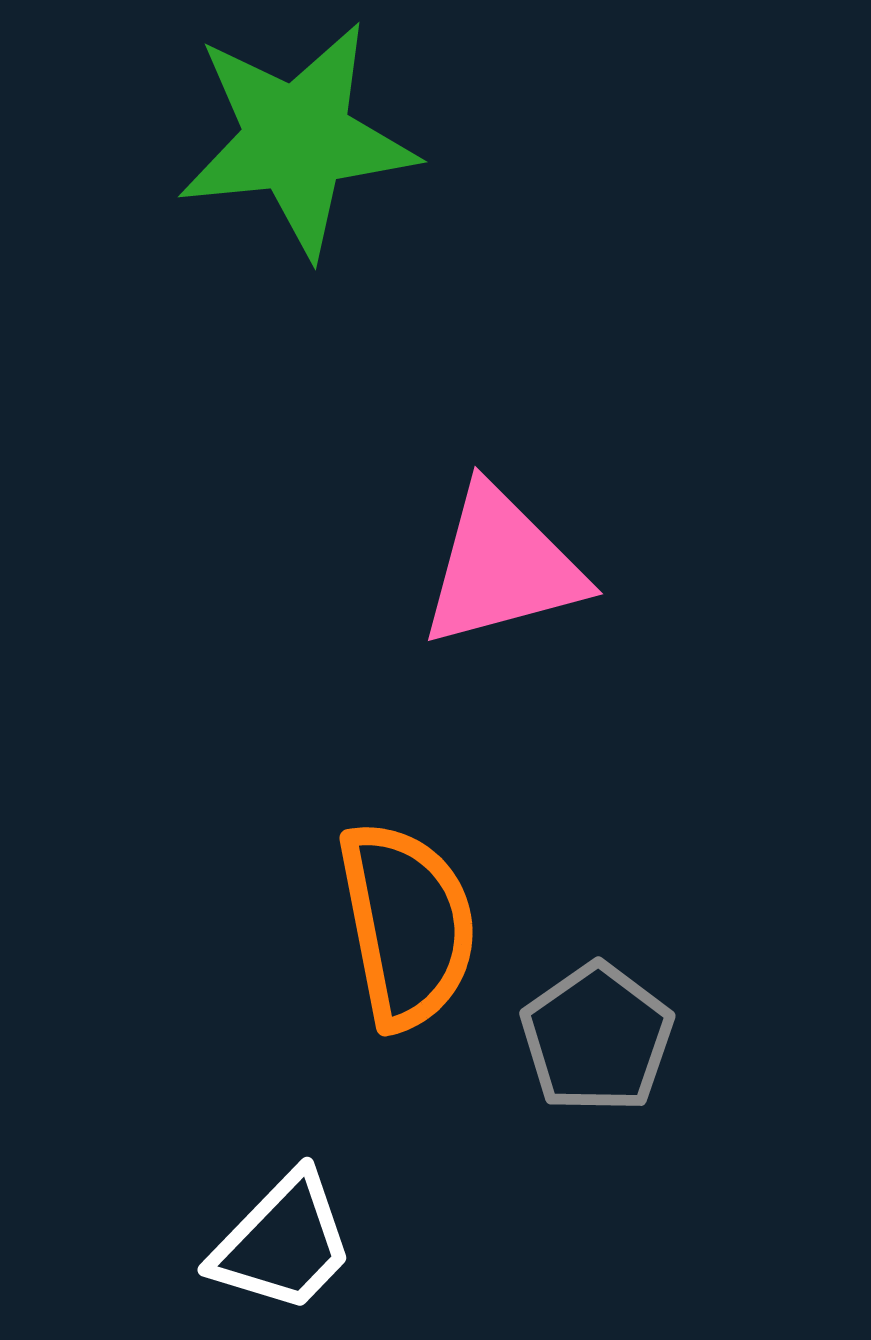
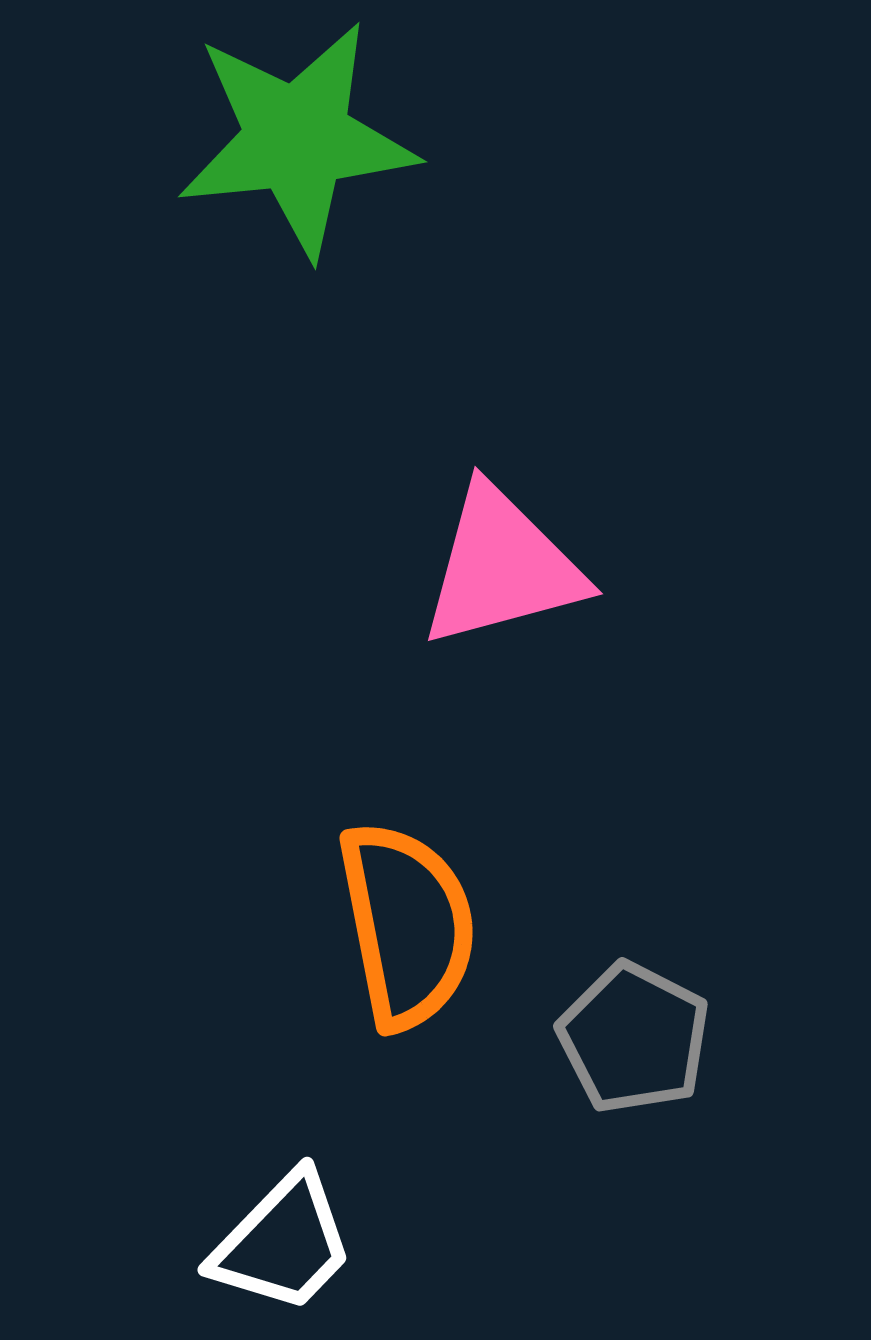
gray pentagon: moved 37 px right; rotated 10 degrees counterclockwise
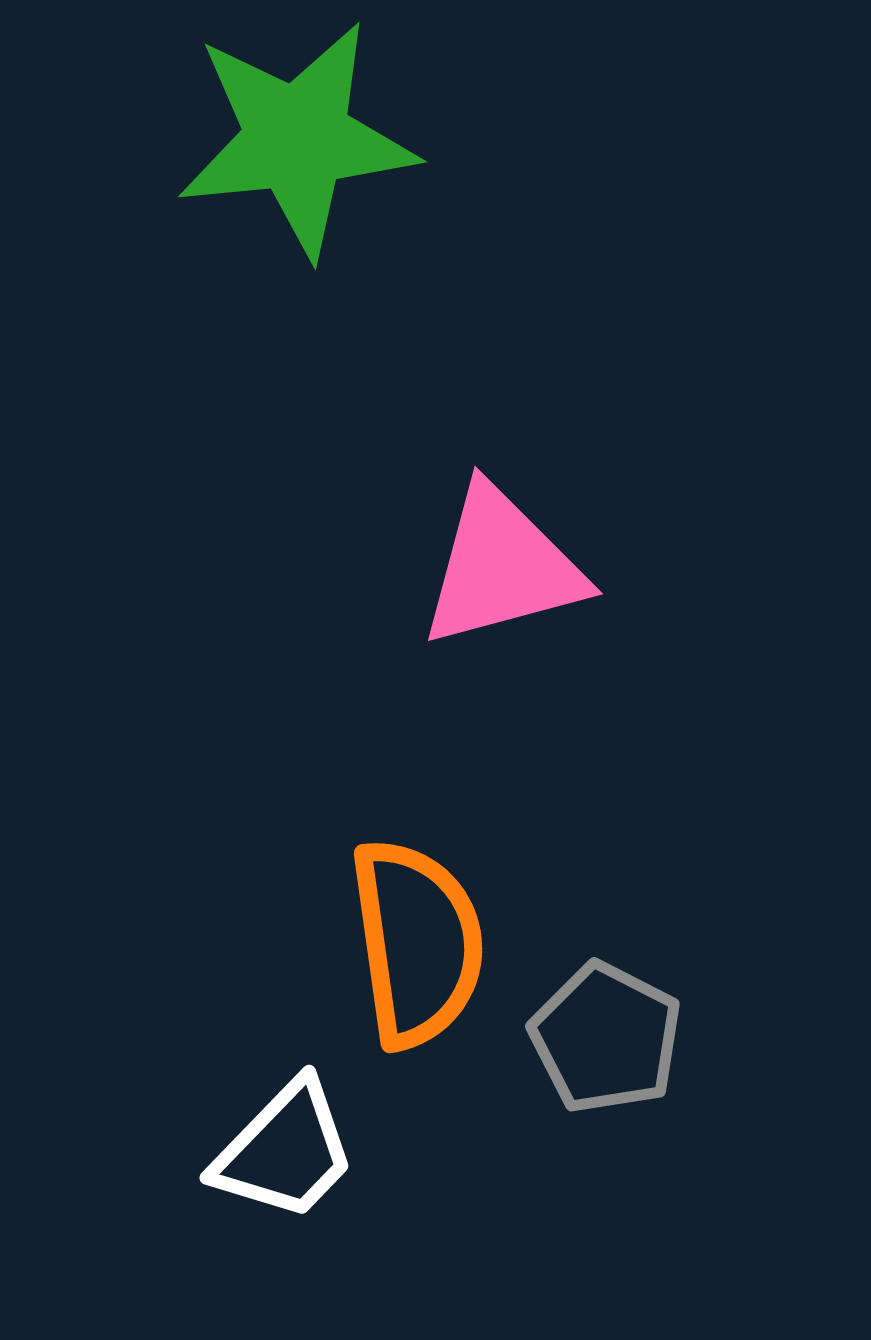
orange semicircle: moved 10 px right, 18 px down; rotated 3 degrees clockwise
gray pentagon: moved 28 px left
white trapezoid: moved 2 px right, 92 px up
